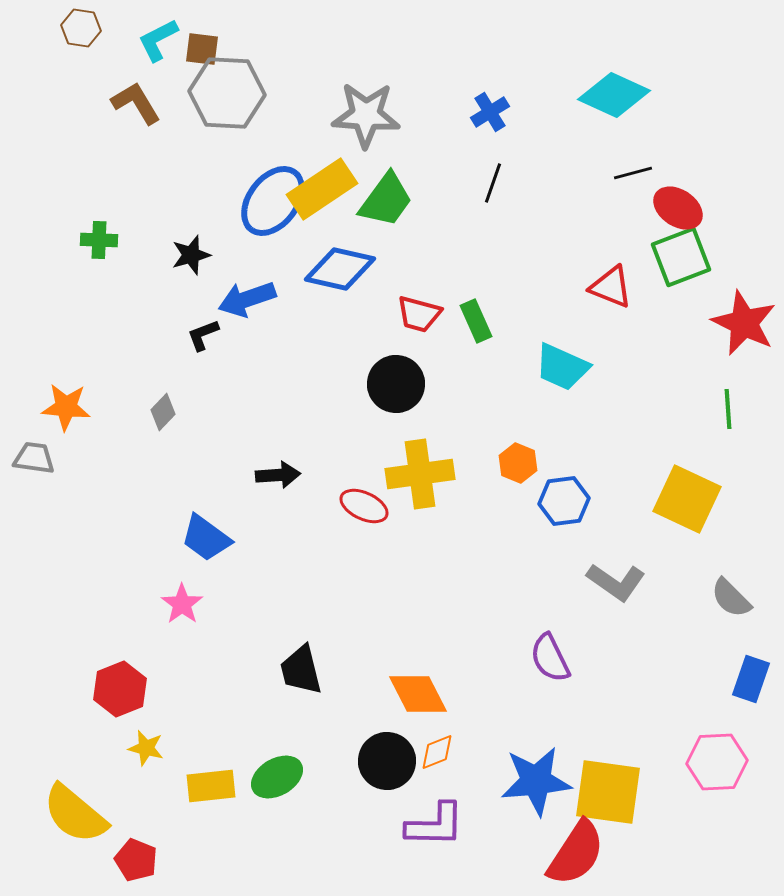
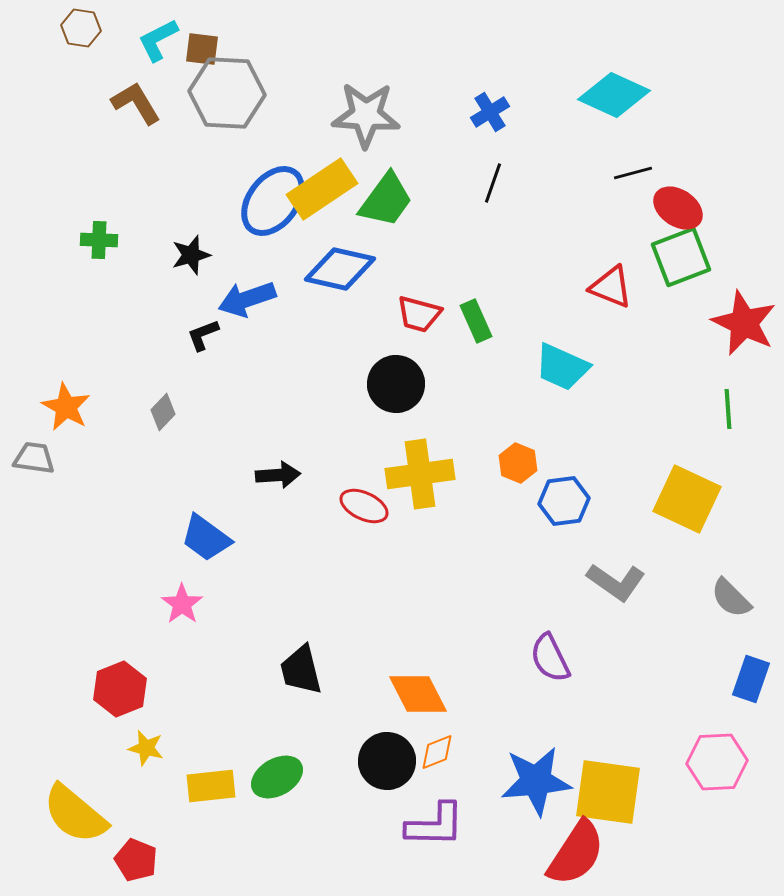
orange star at (66, 407): rotated 24 degrees clockwise
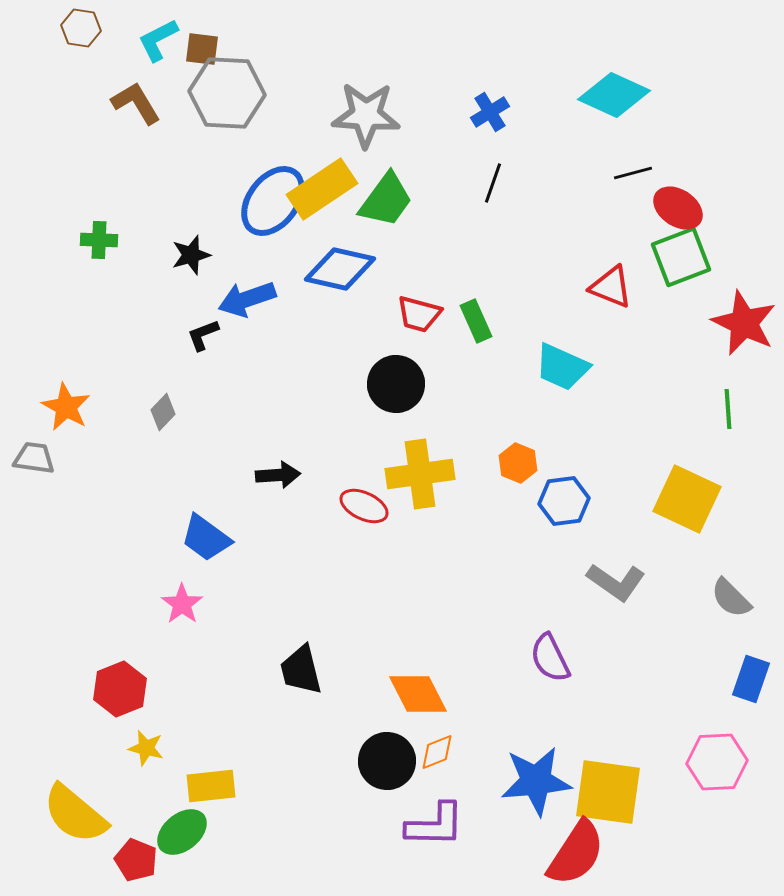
green ellipse at (277, 777): moved 95 px left, 55 px down; rotated 9 degrees counterclockwise
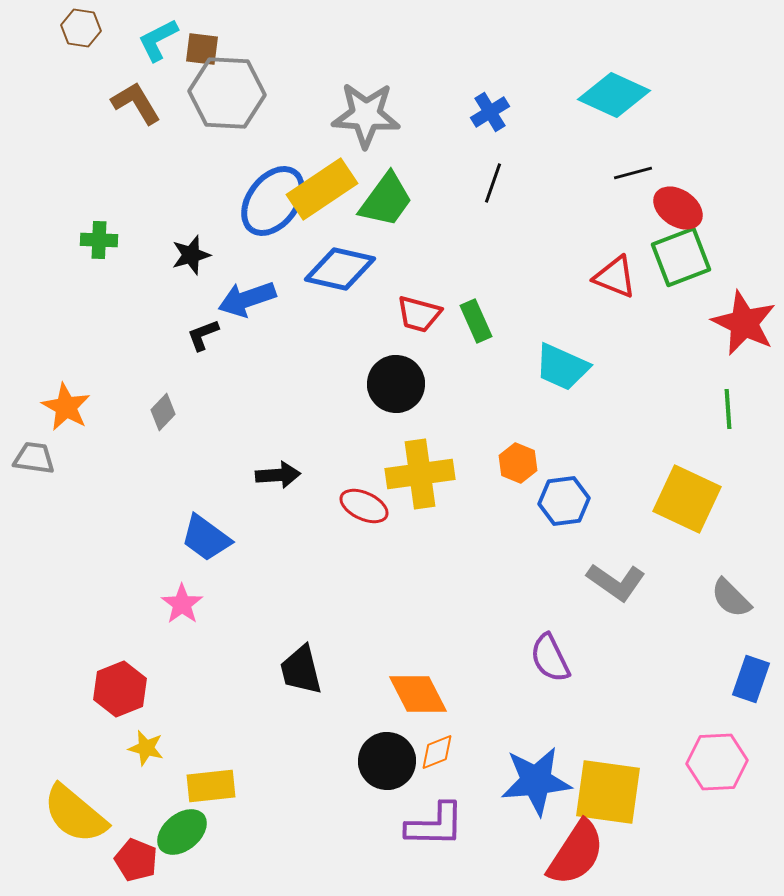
red triangle at (611, 287): moved 4 px right, 10 px up
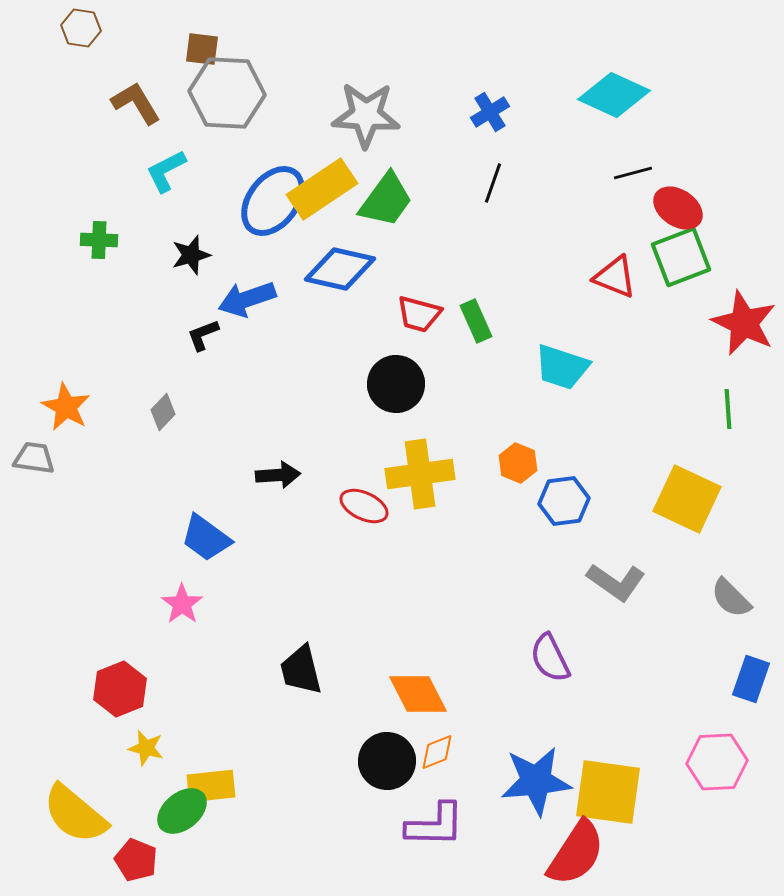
cyan L-shape at (158, 40): moved 8 px right, 131 px down
cyan trapezoid at (562, 367): rotated 6 degrees counterclockwise
green ellipse at (182, 832): moved 21 px up
